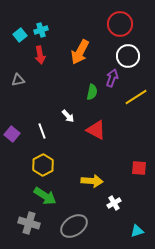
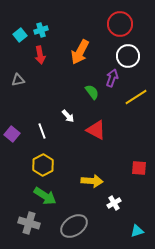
green semicircle: rotated 49 degrees counterclockwise
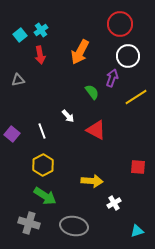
cyan cross: rotated 16 degrees counterclockwise
red square: moved 1 px left, 1 px up
gray ellipse: rotated 44 degrees clockwise
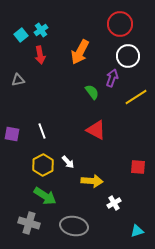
cyan square: moved 1 px right
white arrow: moved 46 px down
purple square: rotated 28 degrees counterclockwise
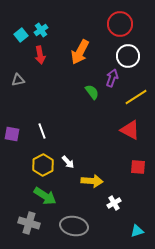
red triangle: moved 34 px right
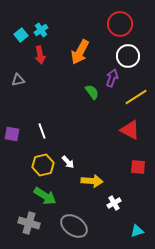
yellow hexagon: rotated 15 degrees clockwise
gray ellipse: rotated 24 degrees clockwise
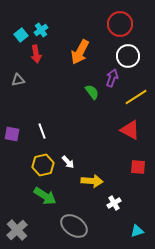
red arrow: moved 4 px left, 1 px up
gray cross: moved 12 px left, 7 px down; rotated 30 degrees clockwise
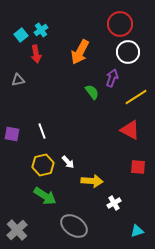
white circle: moved 4 px up
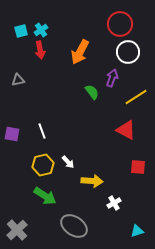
cyan square: moved 4 px up; rotated 24 degrees clockwise
red arrow: moved 4 px right, 4 px up
red triangle: moved 4 px left
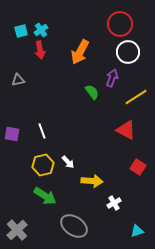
red square: rotated 28 degrees clockwise
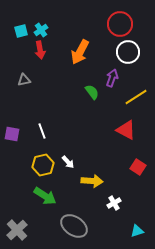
gray triangle: moved 6 px right
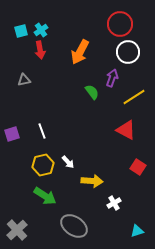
yellow line: moved 2 px left
purple square: rotated 28 degrees counterclockwise
